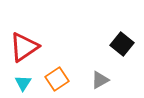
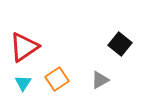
black square: moved 2 px left
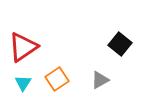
red triangle: moved 1 px left
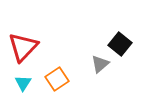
red triangle: rotated 12 degrees counterclockwise
gray triangle: moved 16 px up; rotated 12 degrees counterclockwise
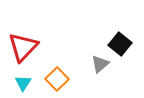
orange square: rotated 10 degrees counterclockwise
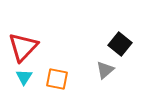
gray triangle: moved 5 px right, 6 px down
orange square: rotated 35 degrees counterclockwise
cyan triangle: moved 1 px right, 6 px up
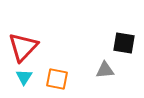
black square: moved 4 px right, 1 px up; rotated 30 degrees counterclockwise
gray triangle: rotated 36 degrees clockwise
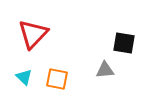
red triangle: moved 10 px right, 13 px up
cyan triangle: rotated 18 degrees counterclockwise
